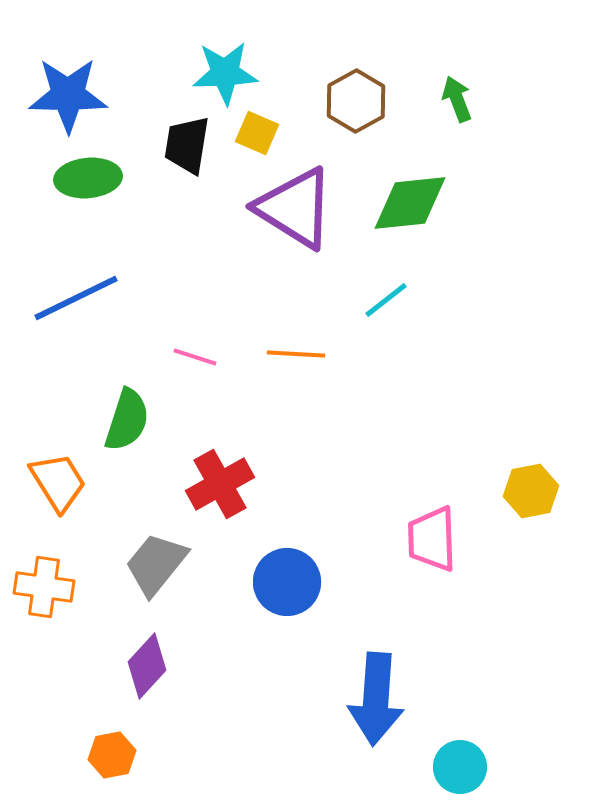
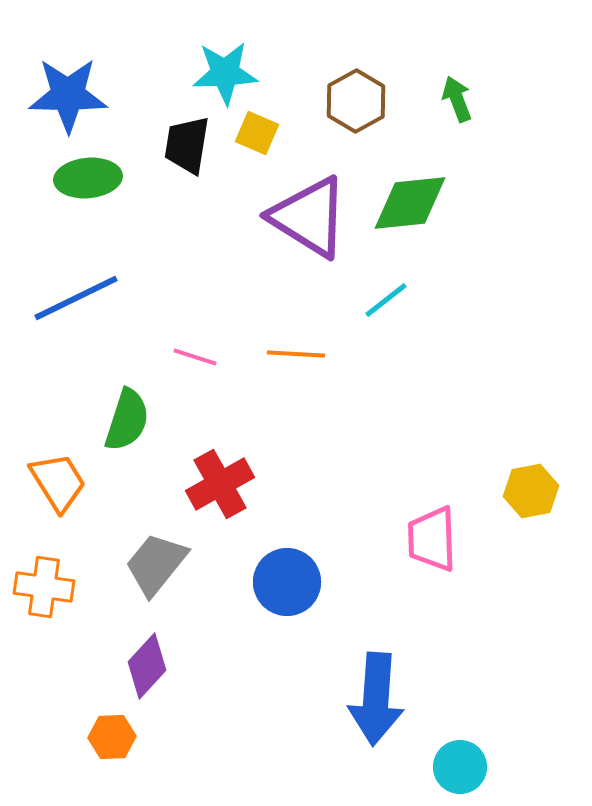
purple triangle: moved 14 px right, 9 px down
orange hexagon: moved 18 px up; rotated 9 degrees clockwise
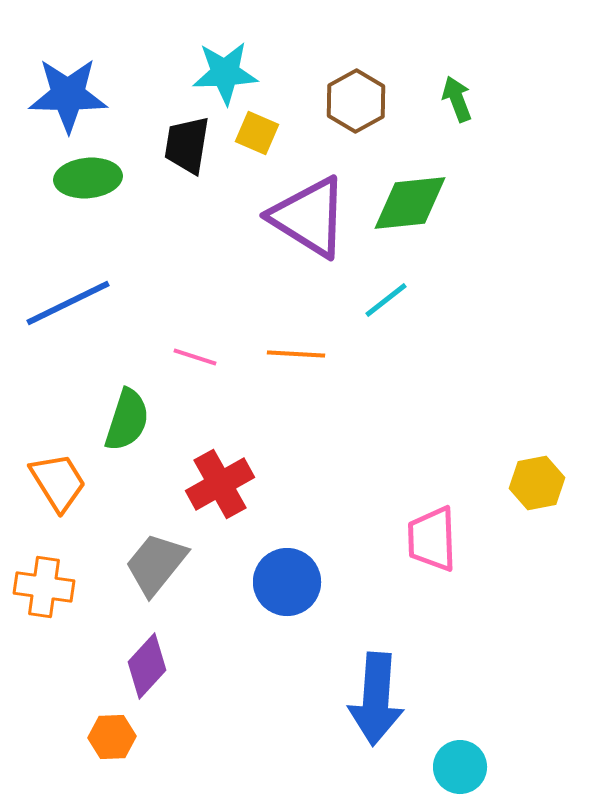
blue line: moved 8 px left, 5 px down
yellow hexagon: moved 6 px right, 8 px up
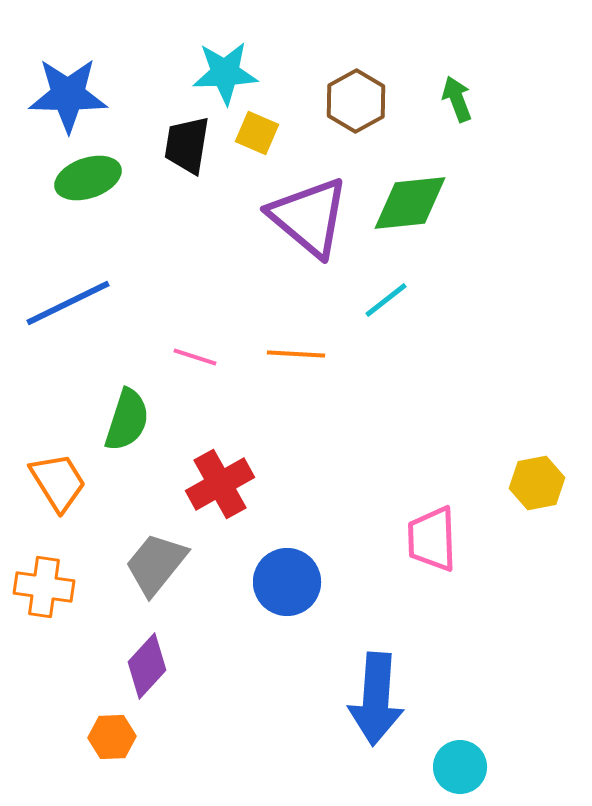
green ellipse: rotated 14 degrees counterclockwise
purple triangle: rotated 8 degrees clockwise
